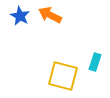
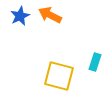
blue star: rotated 18 degrees clockwise
yellow square: moved 4 px left
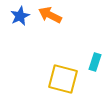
yellow square: moved 4 px right, 3 px down
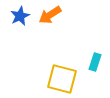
orange arrow: rotated 60 degrees counterclockwise
yellow square: moved 1 px left
